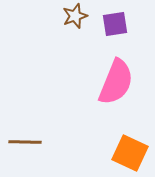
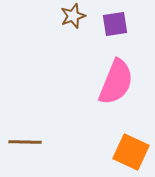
brown star: moved 2 px left
orange square: moved 1 px right, 1 px up
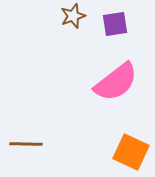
pink semicircle: rotated 30 degrees clockwise
brown line: moved 1 px right, 2 px down
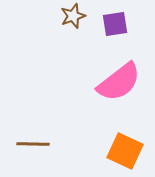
pink semicircle: moved 3 px right
brown line: moved 7 px right
orange square: moved 6 px left, 1 px up
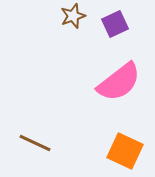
purple square: rotated 16 degrees counterclockwise
brown line: moved 2 px right, 1 px up; rotated 24 degrees clockwise
